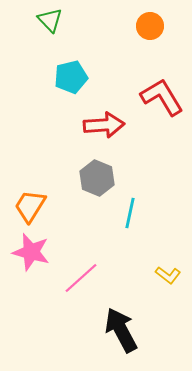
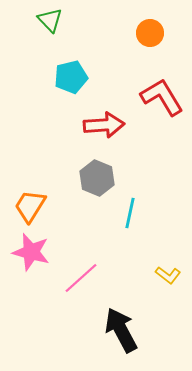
orange circle: moved 7 px down
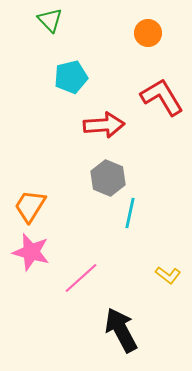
orange circle: moved 2 px left
gray hexagon: moved 11 px right
